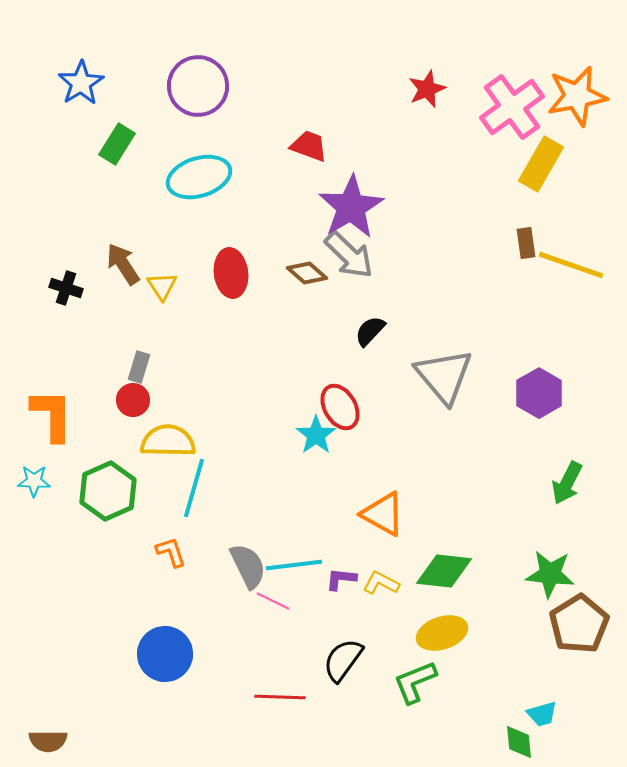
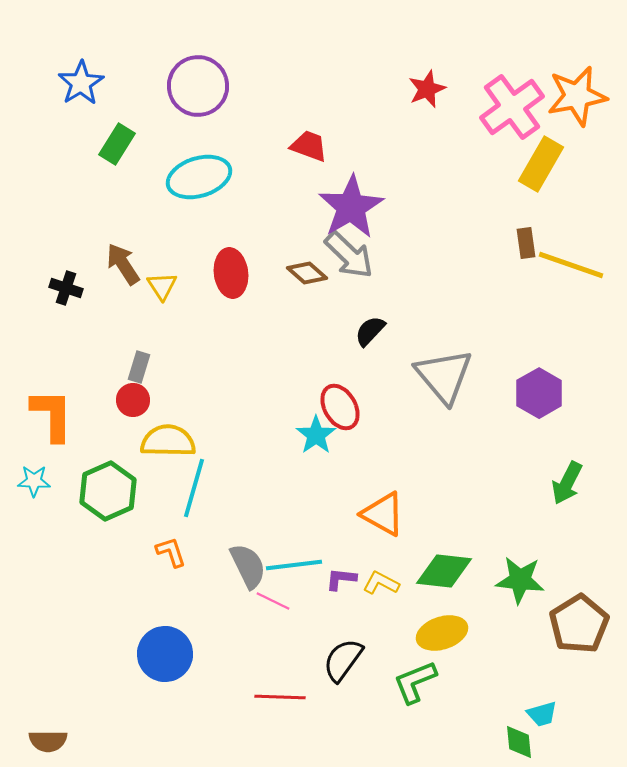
green star at (550, 574): moved 30 px left, 6 px down
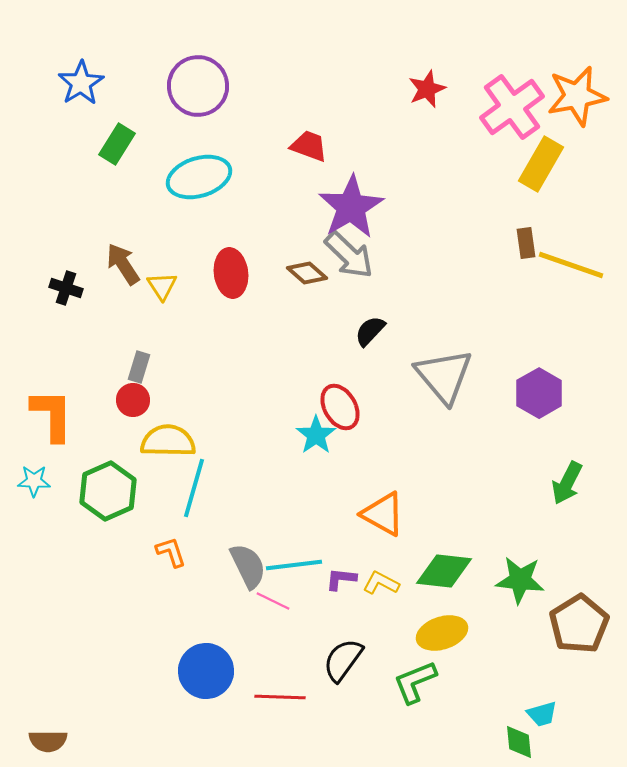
blue circle at (165, 654): moved 41 px right, 17 px down
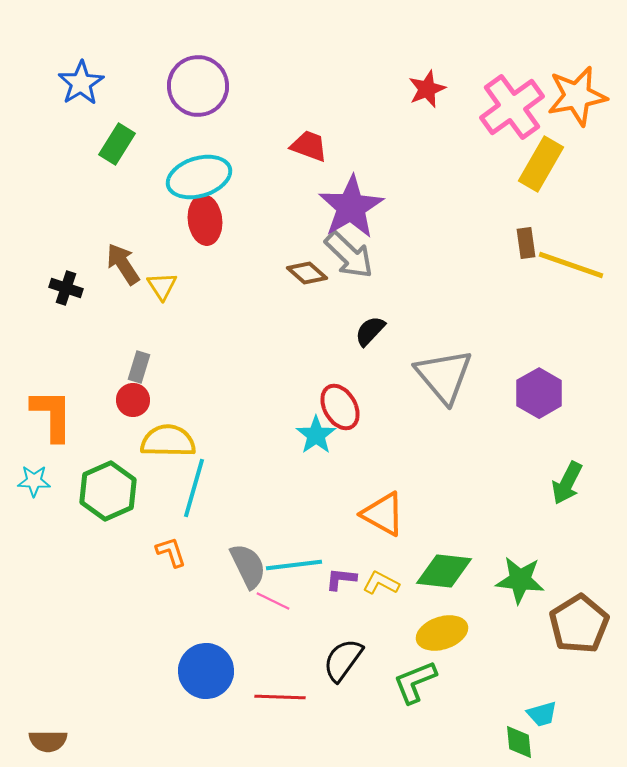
red ellipse at (231, 273): moved 26 px left, 53 px up
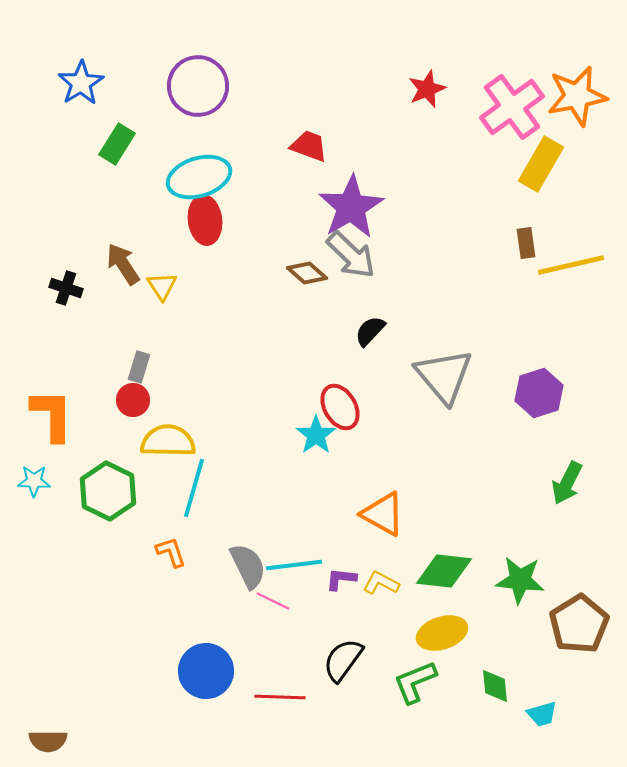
gray arrow at (349, 255): moved 2 px right
yellow line at (571, 265): rotated 32 degrees counterclockwise
purple hexagon at (539, 393): rotated 12 degrees clockwise
green hexagon at (108, 491): rotated 10 degrees counterclockwise
green diamond at (519, 742): moved 24 px left, 56 px up
